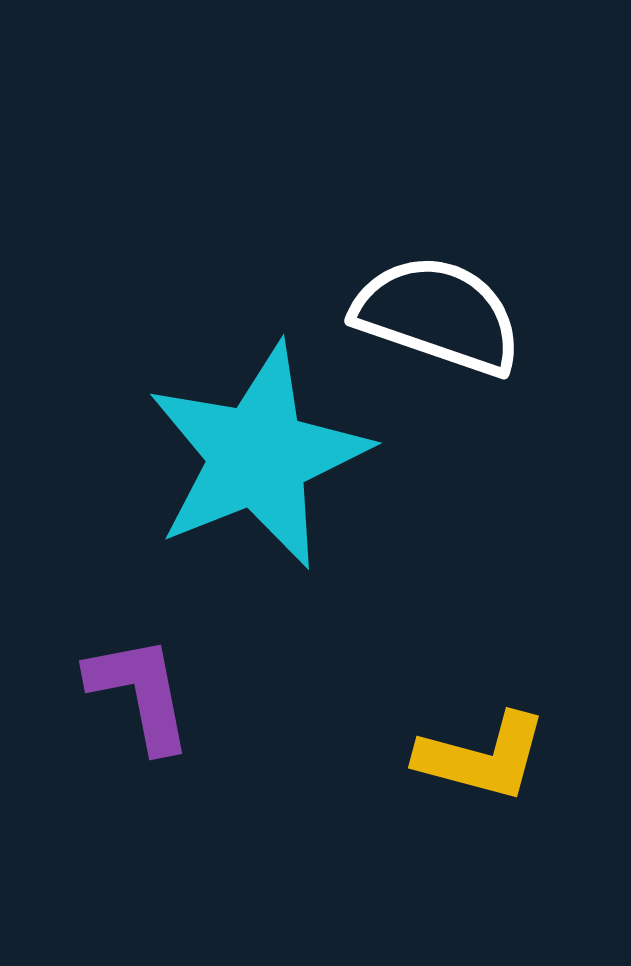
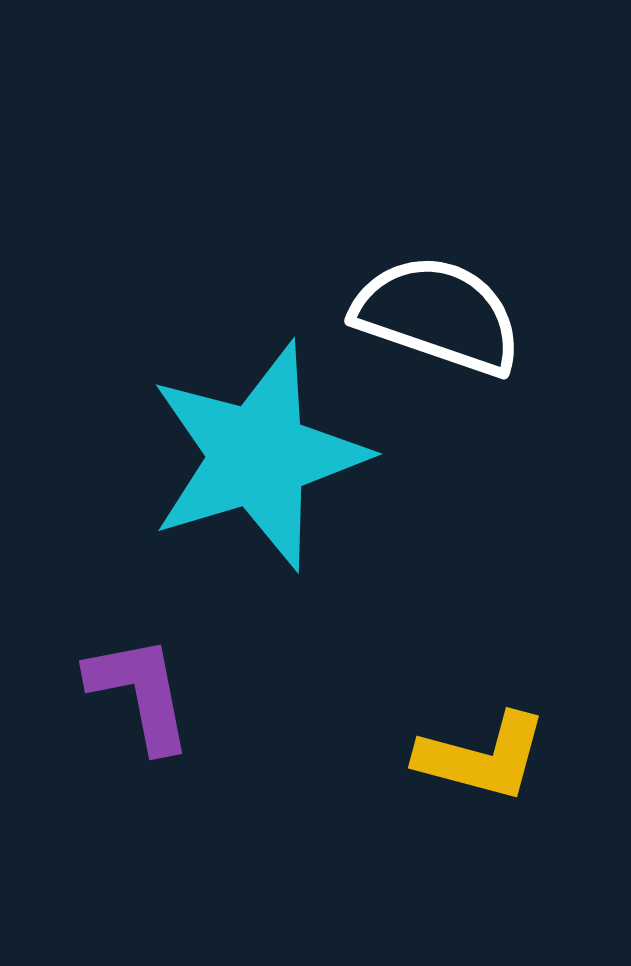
cyan star: rotated 5 degrees clockwise
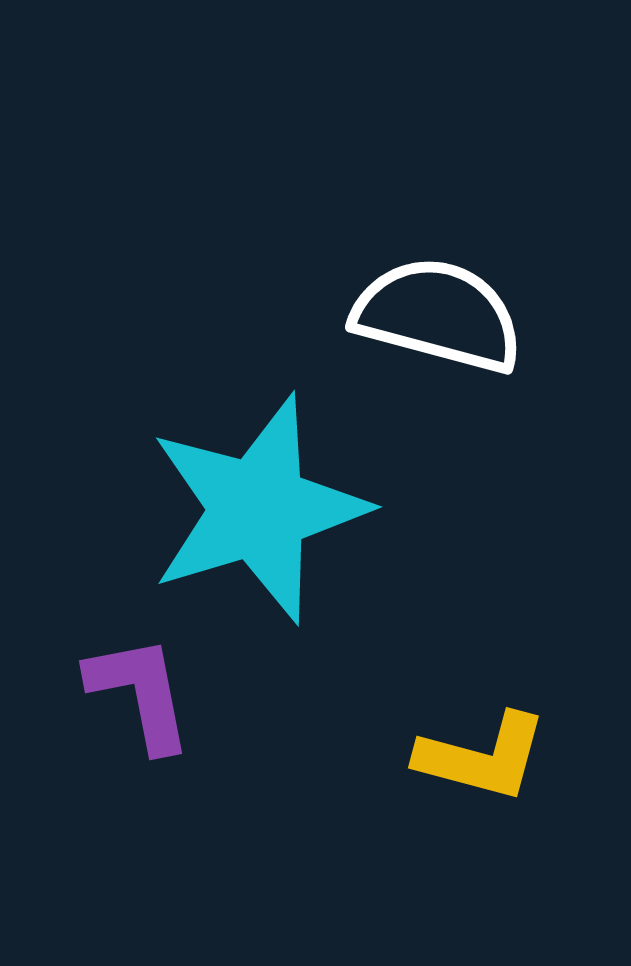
white semicircle: rotated 4 degrees counterclockwise
cyan star: moved 53 px down
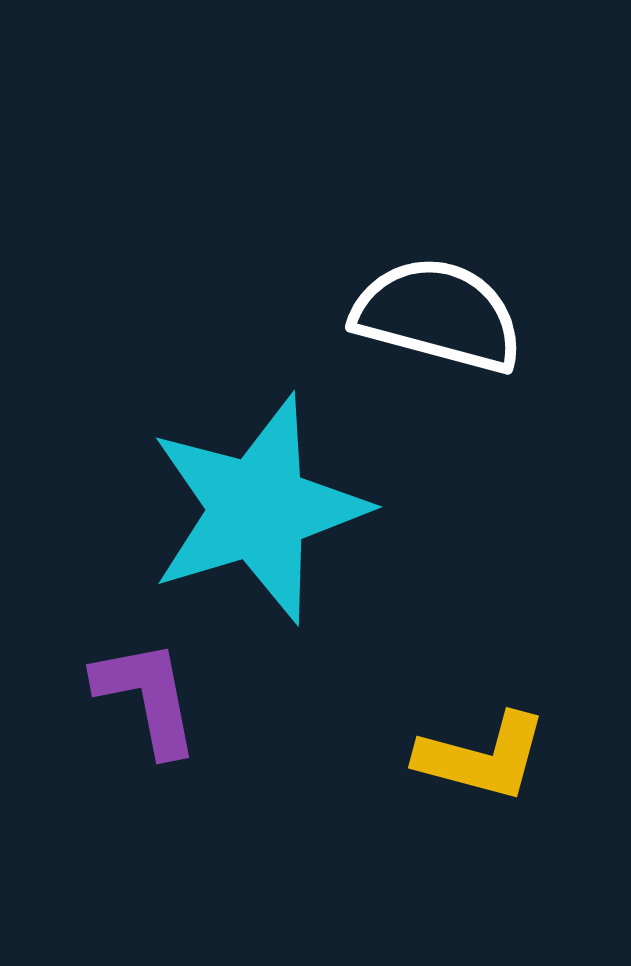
purple L-shape: moved 7 px right, 4 px down
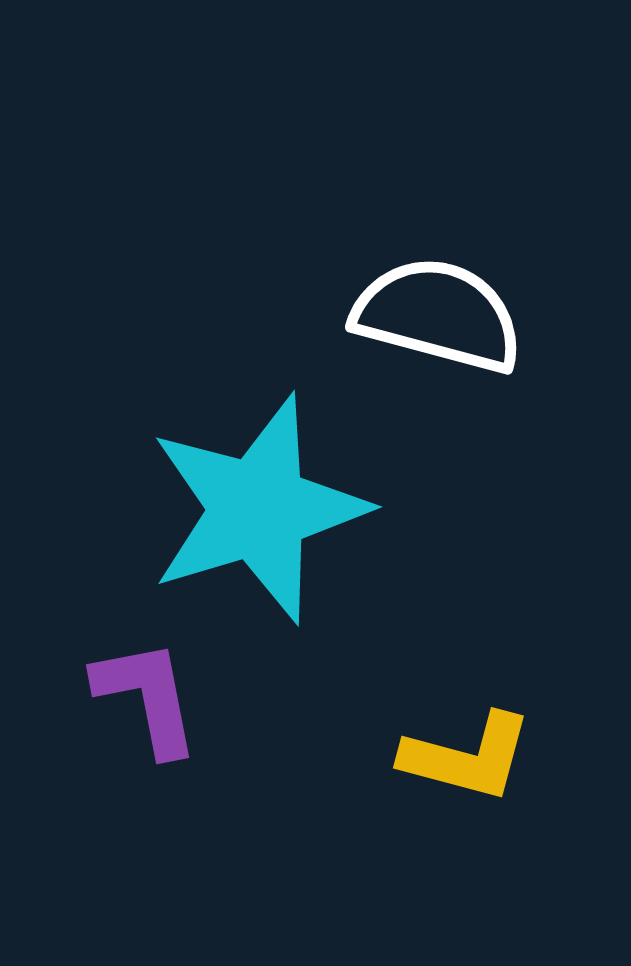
yellow L-shape: moved 15 px left
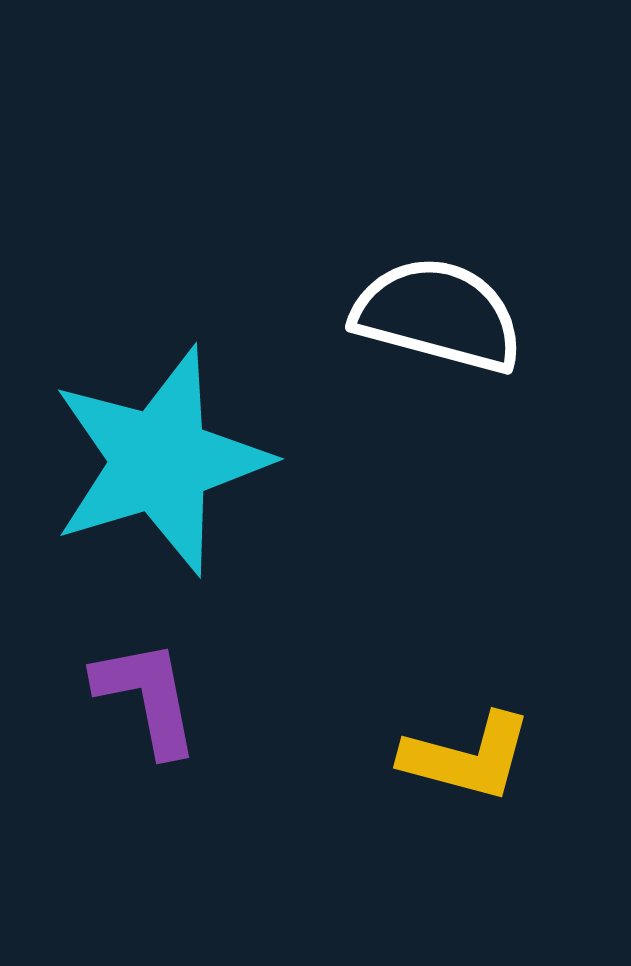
cyan star: moved 98 px left, 48 px up
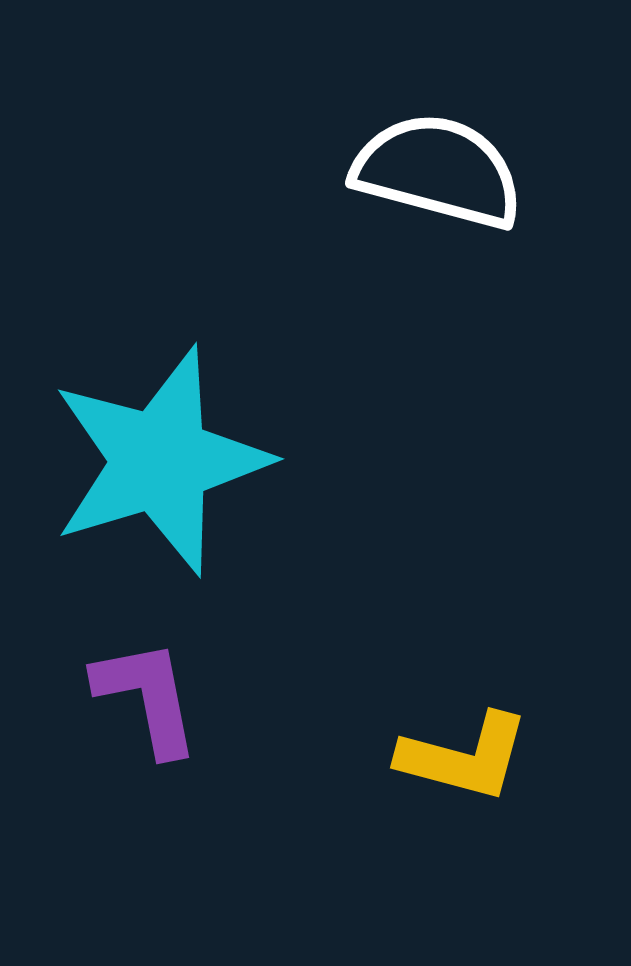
white semicircle: moved 144 px up
yellow L-shape: moved 3 px left
